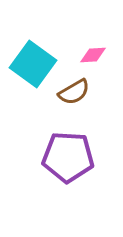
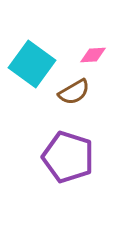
cyan square: moved 1 px left
purple pentagon: rotated 15 degrees clockwise
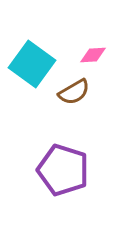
purple pentagon: moved 5 px left, 13 px down
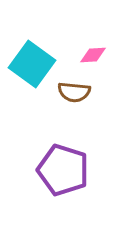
brown semicircle: rotated 36 degrees clockwise
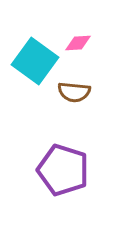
pink diamond: moved 15 px left, 12 px up
cyan square: moved 3 px right, 3 px up
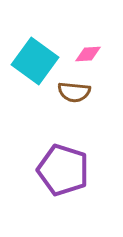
pink diamond: moved 10 px right, 11 px down
